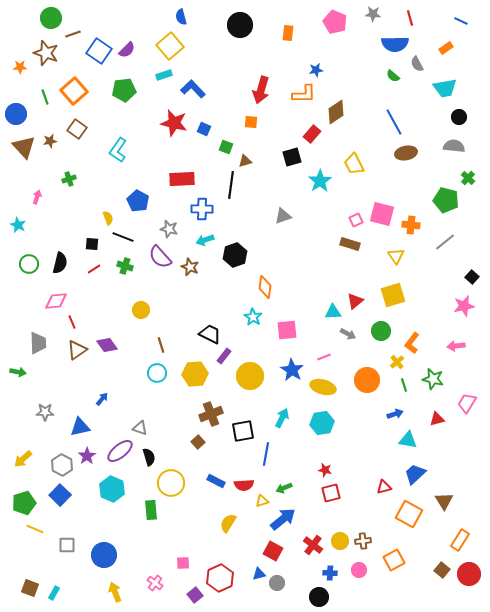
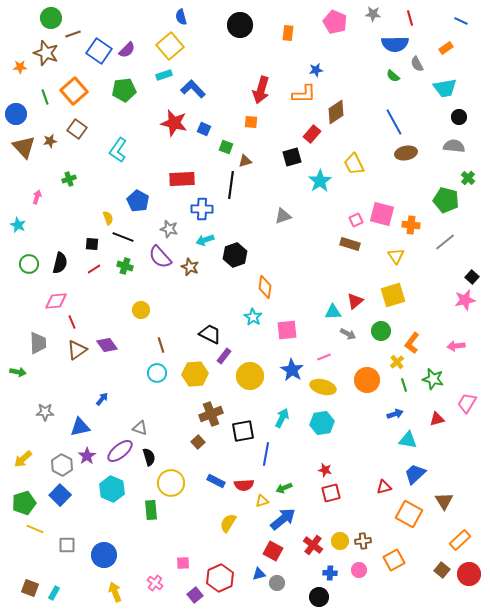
pink star at (464, 306): moved 1 px right, 6 px up
orange rectangle at (460, 540): rotated 15 degrees clockwise
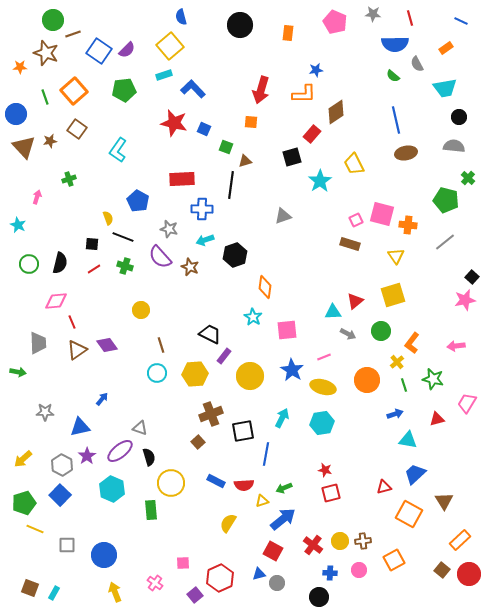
green circle at (51, 18): moved 2 px right, 2 px down
blue line at (394, 122): moved 2 px right, 2 px up; rotated 16 degrees clockwise
orange cross at (411, 225): moved 3 px left
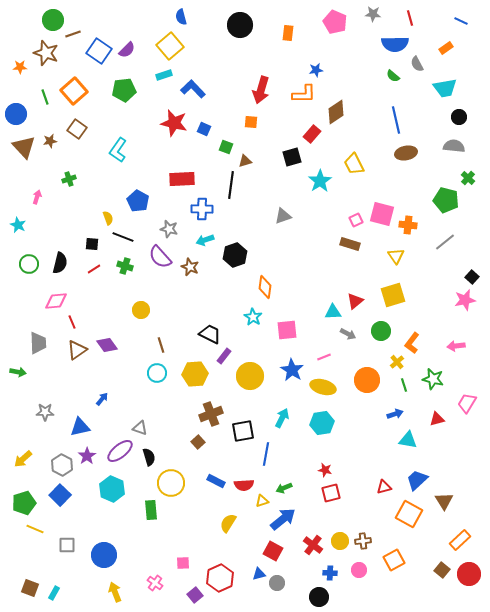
blue trapezoid at (415, 474): moved 2 px right, 6 px down
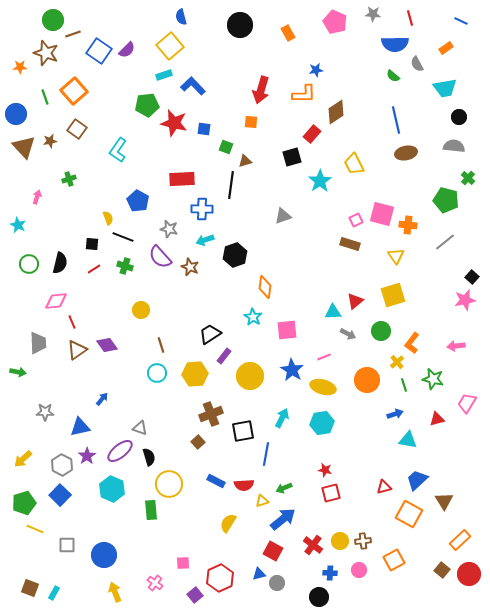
orange rectangle at (288, 33): rotated 35 degrees counterclockwise
blue L-shape at (193, 89): moved 3 px up
green pentagon at (124, 90): moved 23 px right, 15 px down
blue square at (204, 129): rotated 16 degrees counterclockwise
black trapezoid at (210, 334): rotated 60 degrees counterclockwise
yellow circle at (171, 483): moved 2 px left, 1 px down
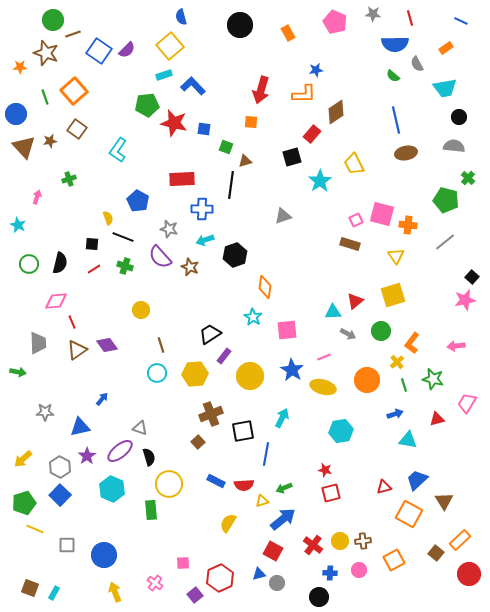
cyan hexagon at (322, 423): moved 19 px right, 8 px down
gray hexagon at (62, 465): moved 2 px left, 2 px down
brown square at (442, 570): moved 6 px left, 17 px up
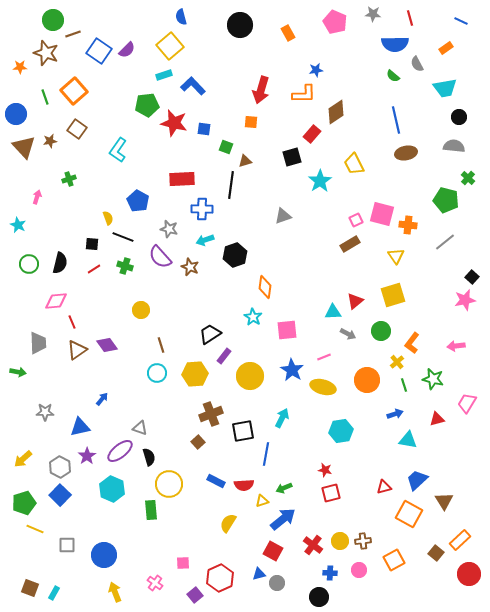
brown rectangle at (350, 244): rotated 48 degrees counterclockwise
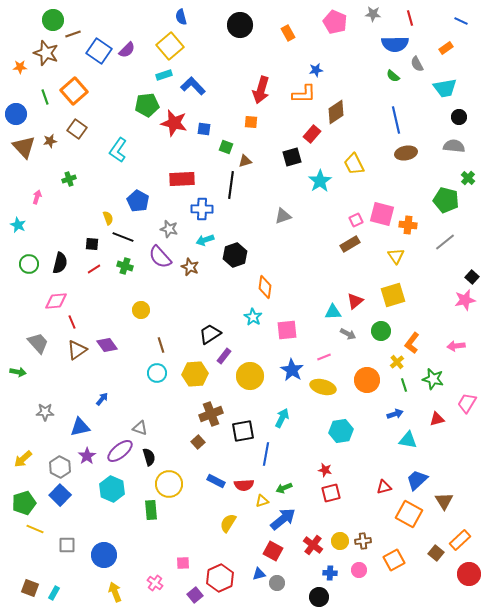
gray trapezoid at (38, 343): rotated 40 degrees counterclockwise
